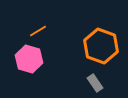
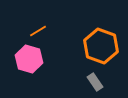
gray rectangle: moved 1 px up
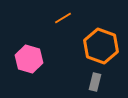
orange line: moved 25 px right, 13 px up
gray rectangle: rotated 48 degrees clockwise
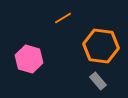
orange hexagon: rotated 12 degrees counterclockwise
gray rectangle: moved 3 px right, 1 px up; rotated 54 degrees counterclockwise
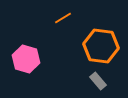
pink hexagon: moved 3 px left
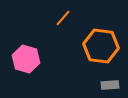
orange line: rotated 18 degrees counterclockwise
gray rectangle: moved 12 px right, 4 px down; rotated 54 degrees counterclockwise
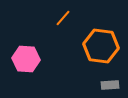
pink hexagon: rotated 12 degrees counterclockwise
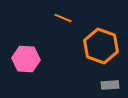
orange line: rotated 72 degrees clockwise
orange hexagon: rotated 12 degrees clockwise
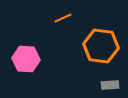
orange line: rotated 48 degrees counterclockwise
orange hexagon: rotated 12 degrees counterclockwise
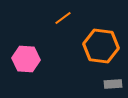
orange line: rotated 12 degrees counterclockwise
gray rectangle: moved 3 px right, 1 px up
